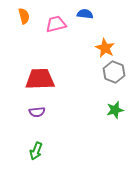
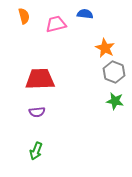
green star: moved 9 px up; rotated 24 degrees clockwise
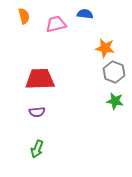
orange star: rotated 18 degrees counterclockwise
green arrow: moved 1 px right, 2 px up
